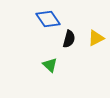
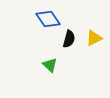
yellow triangle: moved 2 px left
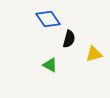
yellow triangle: moved 16 px down; rotated 12 degrees clockwise
green triangle: rotated 14 degrees counterclockwise
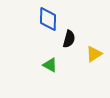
blue diamond: rotated 35 degrees clockwise
yellow triangle: rotated 18 degrees counterclockwise
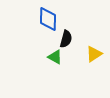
black semicircle: moved 3 px left
green triangle: moved 5 px right, 8 px up
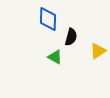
black semicircle: moved 5 px right, 2 px up
yellow triangle: moved 4 px right, 3 px up
